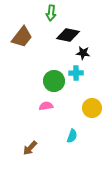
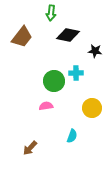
black star: moved 12 px right, 2 px up
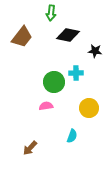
green circle: moved 1 px down
yellow circle: moved 3 px left
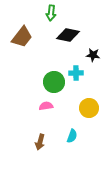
black star: moved 2 px left, 4 px down
brown arrow: moved 10 px right, 6 px up; rotated 28 degrees counterclockwise
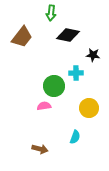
green circle: moved 4 px down
pink semicircle: moved 2 px left
cyan semicircle: moved 3 px right, 1 px down
brown arrow: moved 7 px down; rotated 91 degrees counterclockwise
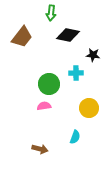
green circle: moved 5 px left, 2 px up
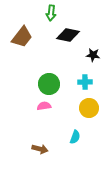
cyan cross: moved 9 px right, 9 px down
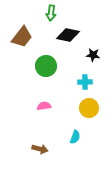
green circle: moved 3 px left, 18 px up
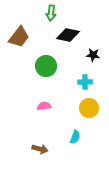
brown trapezoid: moved 3 px left
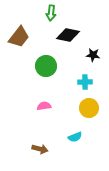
cyan semicircle: rotated 48 degrees clockwise
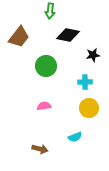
green arrow: moved 1 px left, 2 px up
black star: rotated 16 degrees counterclockwise
